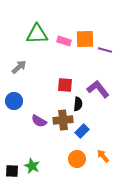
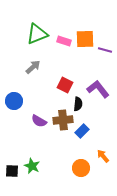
green triangle: rotated 20 degrees counterclockwise
gray arrow: moved 14 px right
red square: rotated 21 degrees clockwise
orange circle: moved 4 px right, 9 px down
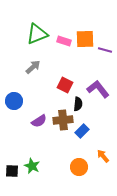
purple semicircle: rotated 63 degrees counterclockwise
orange circle: moved 2 px left, 1 px up
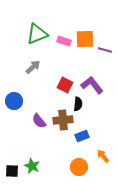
purple L-shape: moved 6 px left, 4 px up
purple semicircle: rotated 84 degrees clockwise
blue rectangle: moved 5 px down; rotated 24 degrees clockwise
